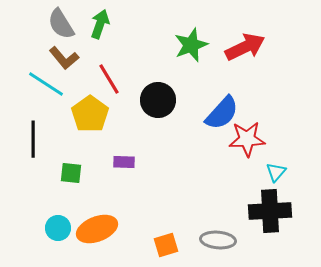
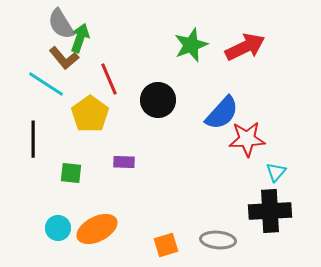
green arrow: moved 20 px left, 14 px down
red line: rotated 8 degrees clockwise
orange ellipse: rotated 6 degrees counterclockwise
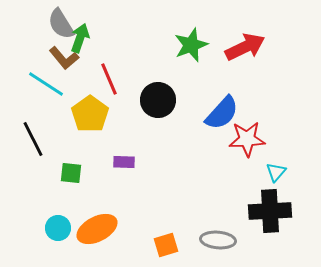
black line: rotated 27 degrees counterclockwise
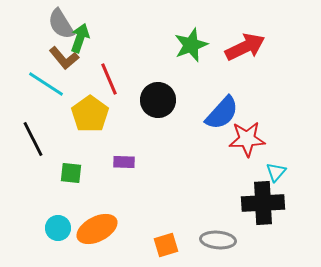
black cross: moved 7 px left, 8 px up
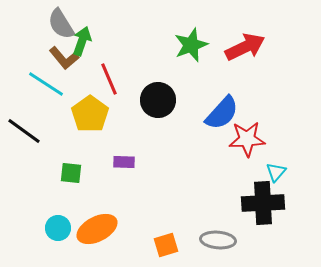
green arrow: moved 2 px right, 3 px down
black line: moved 9 px left, 8 px up; rotated 27 degrees counterclockwise
